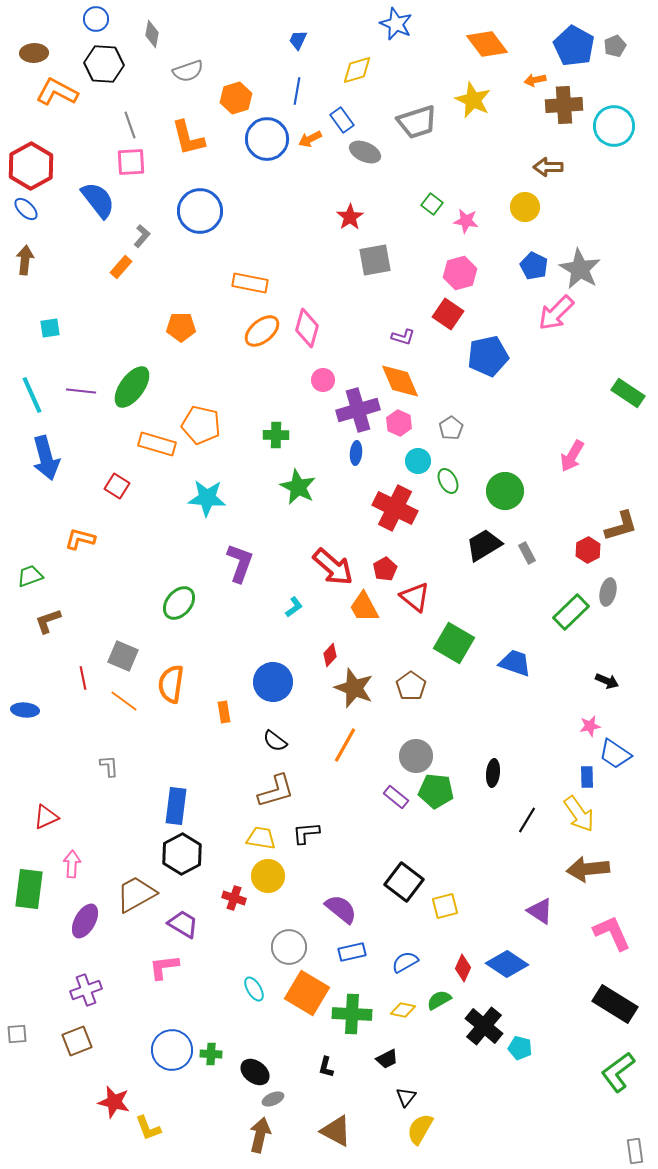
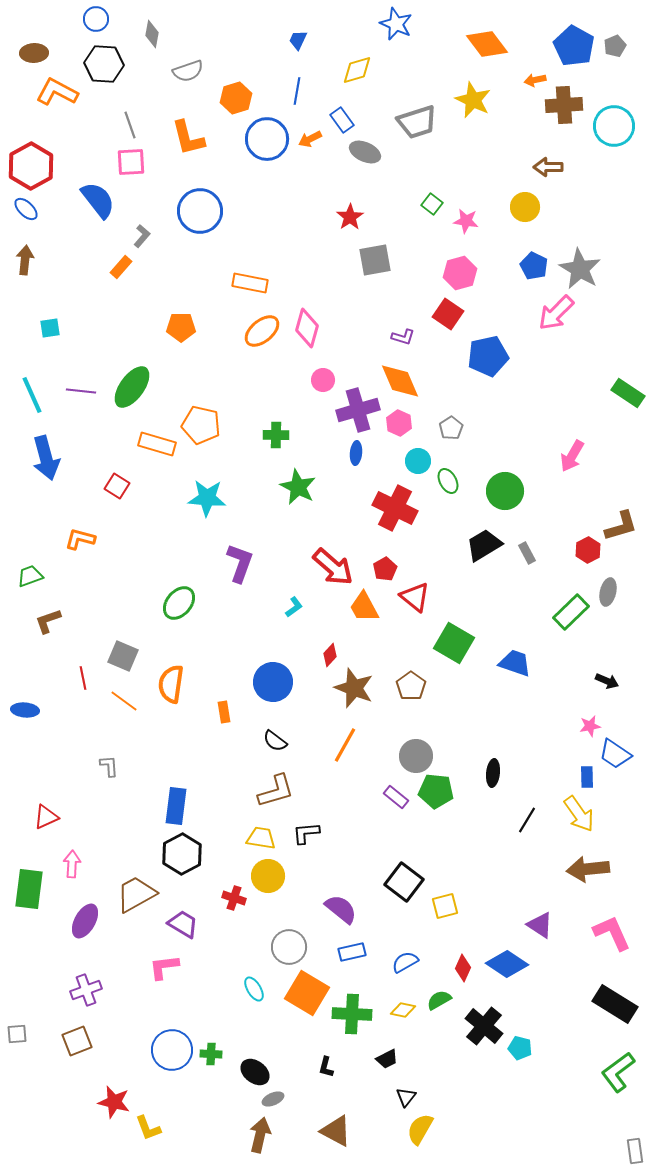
purple triangle at (540, 911): moved 14 px down
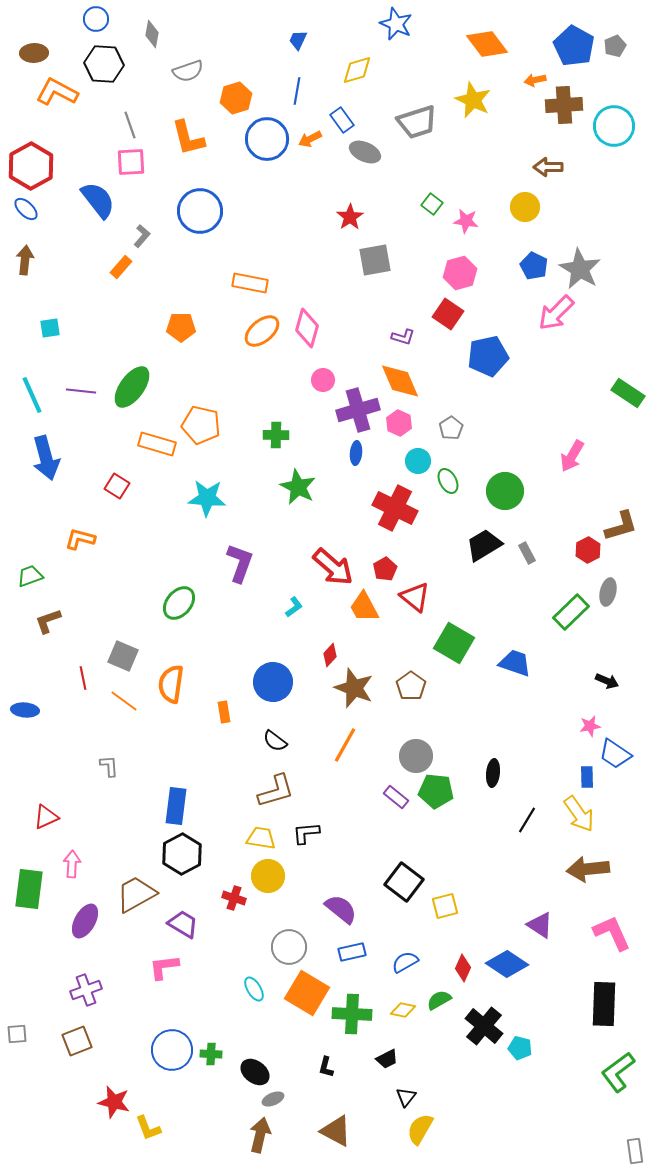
black rectangle at (615, 1004): moved 11 px left; rotated 60 degrees clockwise
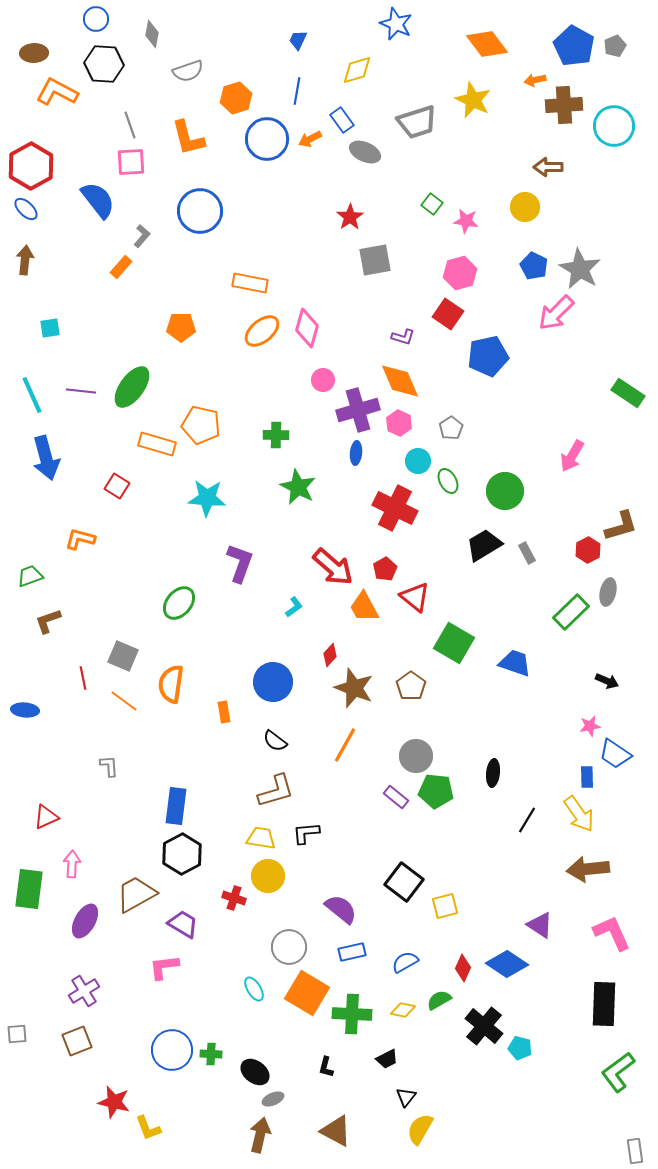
purple cross at (86, 990): moved 2 px left, 1 px down; rotated 12 degrees counterclockwise
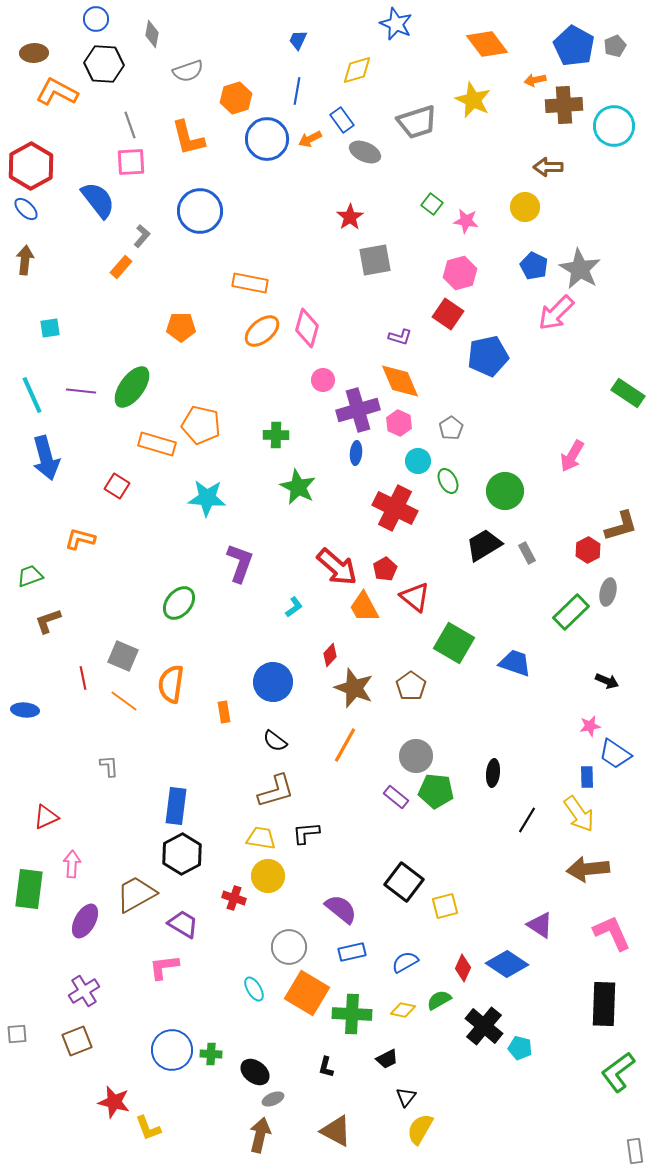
purple L-shape at (403, 337): moved 3 px left
red arrow at (333, 567): moved 4 px right
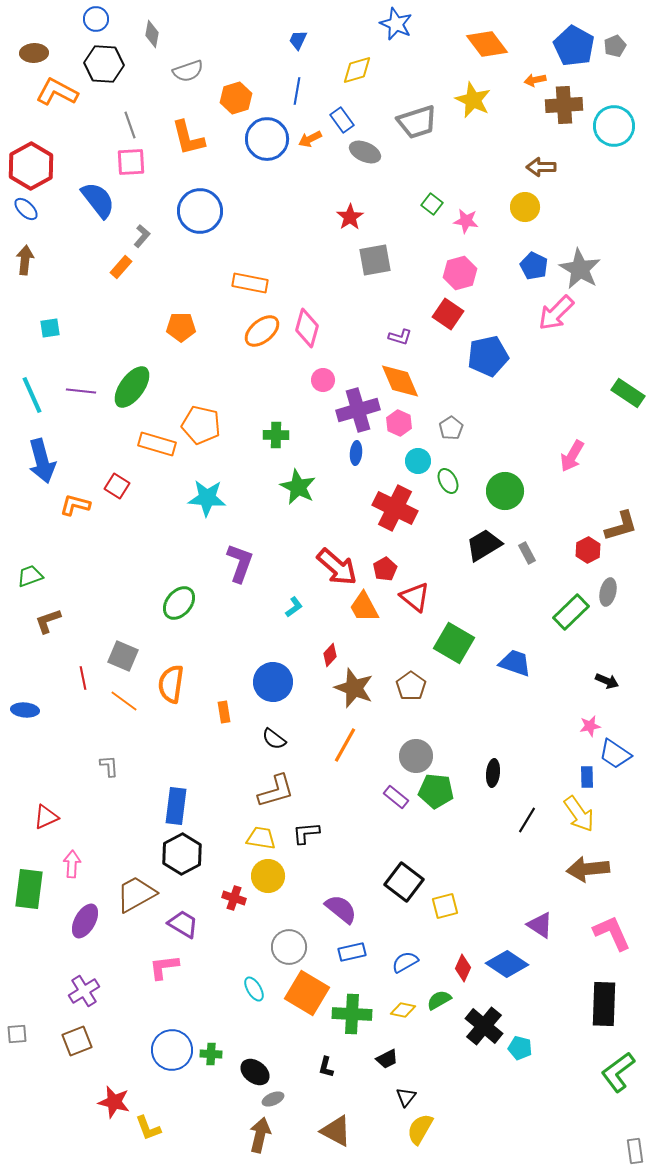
brown arrow at (548, 167): moved 7 px left
blue arrow at (46, 458): moved 4 px left, 3 px down
orange L-shape at (80, 539): moved 5 px left, 34 px up
black semicircle at (275, 741): moved 1 px left, 2 px up
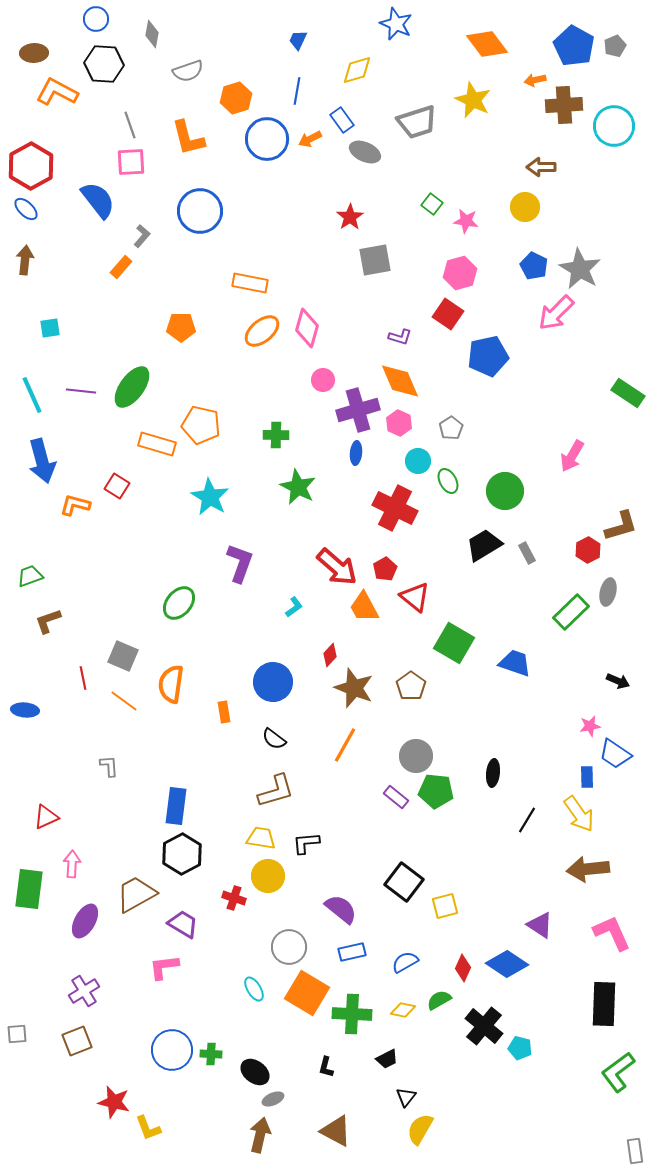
cyan star at (207, 498): moved 3 px right, 1 px up; rotated 27 degrees clockwise
black arrow at (607, 681): moved 11 px right
black L-shape at (306, 833): moved 10 px down
